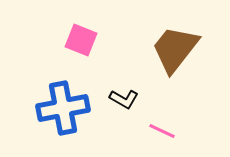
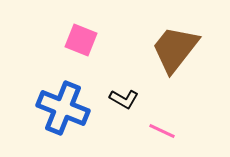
blue cross: rotated 33 degrees clockwise
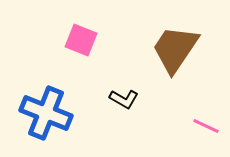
brown trapezoid: rotated 4 degrees counterclockwise
blue cross: moved 17 px left, 5 px down
pink line: moved 44 px right, 5 px up
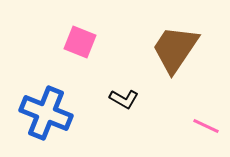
pink square: moved 1 px left, 2 px down
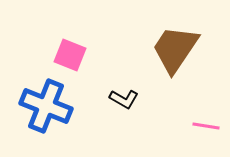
pink square: moved 10 px left, 13 px down
blue cross: moved 7 px up
pink line: rotated 16 degrees counterclockwise
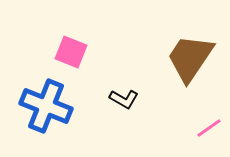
brown trapezoid: moved 15 px right, 9 px down
pink square: moved 1 px right, 3 px up
pink line: moved 3 px right, 2 px down; rotated 44 degrees counterclockwise
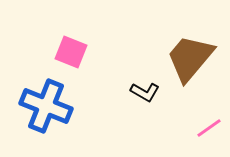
brown trapezoid: rotated 6 degrees clockwise
black L-shape: moved 21 px right, 7 px up
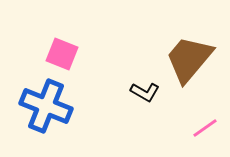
pink square: moved 9 px left, 2 px down
brown trapezoid: moved 1 px left, 1 px down
pink line: moved 4 px left
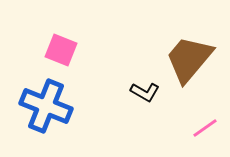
pink square: moved 1 px left, 4 px up
